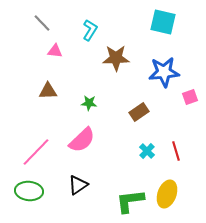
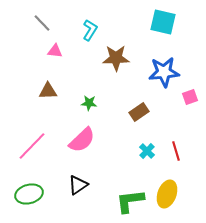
pink line: moved 4 px left, 6 px up
green ellipse: moved 3 px down; rotated 20 degrees counterclockwise
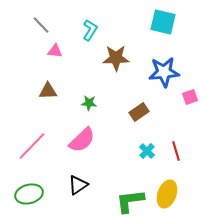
gray line: moved 1 px left, 2 px down
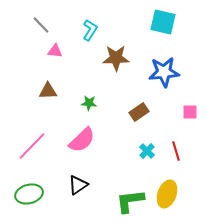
pink square: moved 15 px down; rotated 21 degrees clockwise
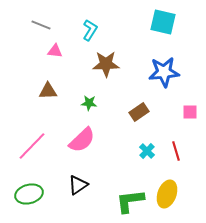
gray line: rotated 24 degrees counterclockwise
brown star: moved 10 px left, 6 px down
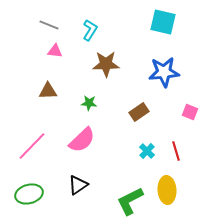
gray line: moved 8 px right
pink square: rotated 21 degrees clockwise
yellow ellipse: moved 4 px up; rotated 24 degrees counterclockwise
green L-shape: rotated 20 degrees counterclockwise
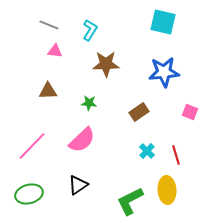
red line: moved 4 px down
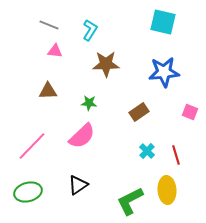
pink semicircle: moved 4 px up
green ellipse: moved 1 px left, 2 px up
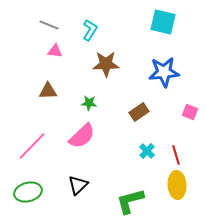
black triangle: rotated 10 degrees counterclockwise
yellow ellipse: moved 10 px right, 5 px up
green L-shape: rotated 12 degrees clockwise
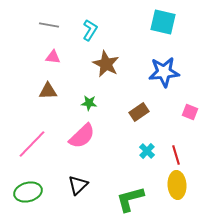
gray line: rotated 12 degrees counterclockwise
pink triangle: moved 2 px left, 6 px down
brown star: rotated 28 degrees clockwise
pink line: moved 2 px up
green L-shape: moved 2 px up
